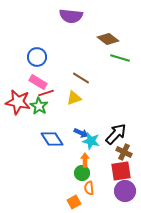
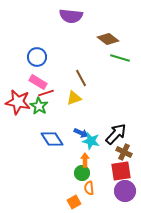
brown line: rotated 30 degrees clockwise
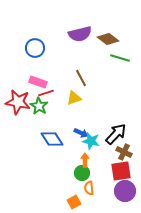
purple semicircle: moved 9 px right, 18 px down; rotated 20 degrees counterclockwise
blue circle: moved 2 px left, 9 px up
pink rectangle: rotated 12 degrees counterclockwise
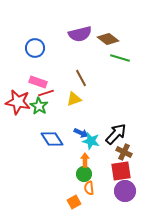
yellow triangle: moved 1 px down
green circle: moved 2 px right, 1 px down
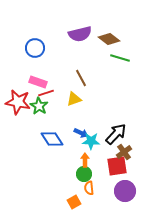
brown diamond: moved 1 px right
cyan star: rotated 12 degrees counterclockwise
brown cross: rotated 28 degrees clockwise
red square: moved 4 px left, 5 px up
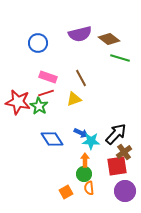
blue circle: moved 3 px right, 5 px up
pink rectangle: moved 10 px right, 5 px up
orange square: moved 8 px left, 10 px up
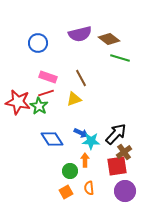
green circle: moved 14 px left, 3 px up
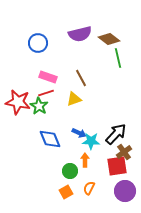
green line: moved 2 px left; rotated 60 degrees clockwise
blue arrow: moved 2 px left
blue diamond: moved 2 px left; rotated 10 degrees clockwise
orange semicircle: rotated 32 degrees clockwise
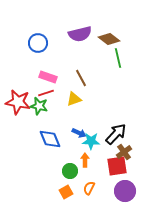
green star: rotated 18 degrees counterclockwise
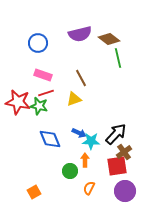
pink rectangle: moved 5 px left, 2 px up
orange square: moved 32 px left
